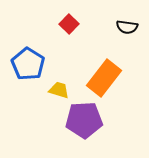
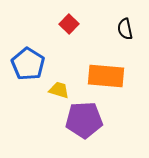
black semicircle: moved 2 px left, 2 px down; rotated 70 degrees clockwise
orange rectangle: moved 2 px right, 2 px up; rotated 57 degrees clockwise
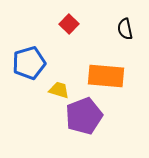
blue pentagon: moved 1 px right, 1 px up; rotated 24 degrees clockwise
purple pentagon: moved 4 px up; rotated 18 degrees counterclockwise
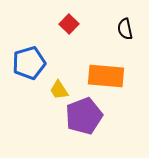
yellow trapezoid: rotated 140 degrees counterclockwise
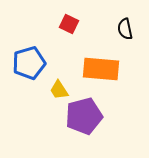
red square: rotated 18 degrees counterclockwise
orange rectangle: moved 5 px left, 7 px up
purple pentagon: rotated 6 degrees clockwise
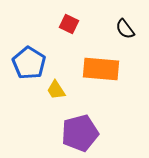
black semicircle: rotated 25 degrees counterclockwise
blue pentagon: rotated 24 degrees counterclockwise
yellow trapezoid: moved 3 px left
purple pentagon: moved 4 px left, 17 px down
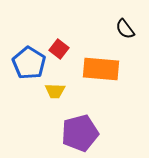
red square: moved 10 px left, 25 px down; rotated 12 degrees clockwise
yellow trapezoid: moved 1 px left, 1 px down; rotated 55 degrees counterclockwise
